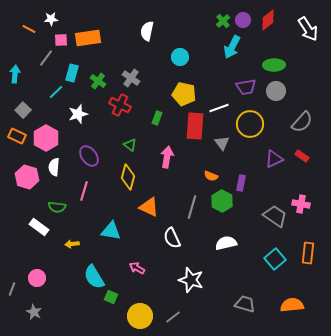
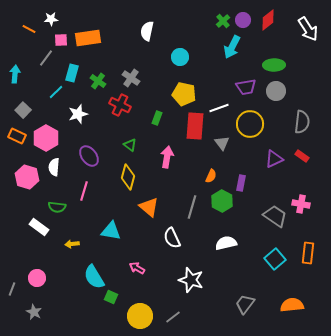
gray semicircle at (302, 122): rotated 35 degrees counterclockwise
orange semicircle at (211, 176): rotated 88 degrees counterclockwise
orange triangle at (149, 207): rotated 15 degrees clockwise
gray trapezoid at (245, 304): rotated 70 degrees counterclockwise
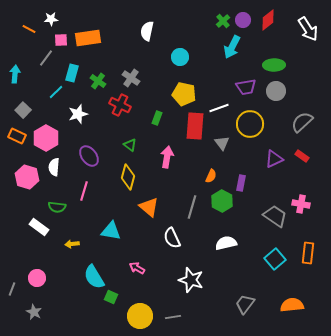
gray semicircle at (302, 122): rotated 140 degrees counterclockwise
gray line at (173, 317): rotated 28 degrees clockwise
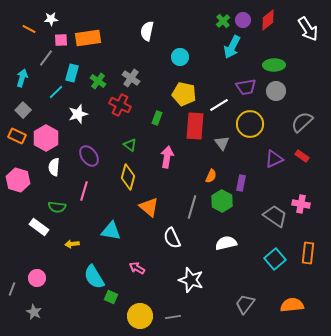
cyan arrow at (15, 74): moved 7 px right, 4 px down; rotated 12 degrees clockwise
white line at (219, 108): moved 3 px up; rotated 12 degrees counterclockwise
pink hexagon at (27, 177): moved 9 px left, 3 px down
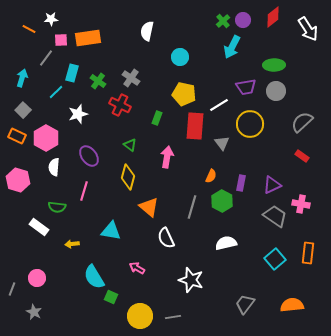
red diamond at (268, 20): moved 5 px right, 3 px up
purple triangle at (274, 159): moved 2 px left, 26 px down
white semicircle at (172, 238): moved 6 px left
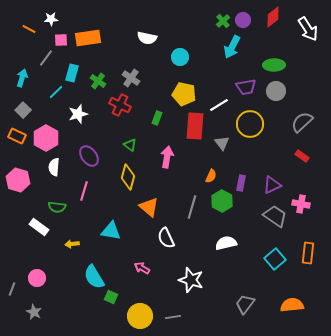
white semicircle at (147, 31): moved 7 px down; rotated 90 degrees counterclockwise
pink arrow at (137, 268): moved 5 px right
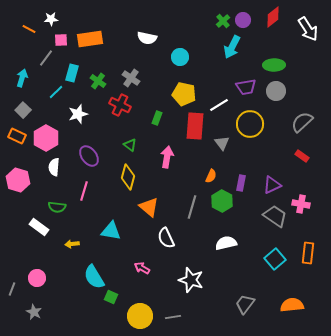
orange rectangle at (88, 38): moved 2 px right, 1 px down
